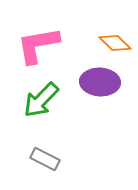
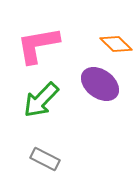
orange diamond: moved 1 px right, 1 px down
purple ellipse: moved 2 px down; rotated 33 degrees clockwise
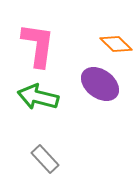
pink L-shape: rotated 108 degrees clockwise
green arrow: moved 3 px left, 3 px up; rotated 60 degrees clockwise
gray rectangle: rotated 20 degrees clockwise
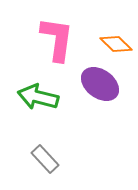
pink L-shape: moved 19 px right, 6 px up
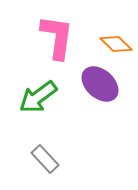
pink L-shape: moved 2 px up
purple ellipse: rotated 6 degrees clockwise
green arrow: rotated 51 degrees counterclockwise
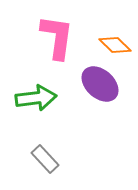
orange diamond: moved 1 px left, 1 px down
green arrow: moved 2 px left, 1 px down; rotated 150 degrees counterclockwise
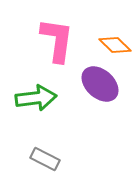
pink L-shape: moved 3 px down
gray rectangle: rotated 20 degrees counterclockwise
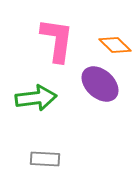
gray rectangle: rotated 24 degrees counterclockwise
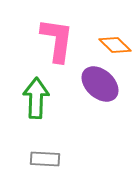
green arrow: rotated 81 degrees counterclockwise
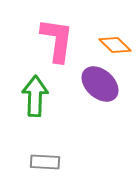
green arrow: moved 1 px left, 2 px up
gray rectangle: moved 3 px down
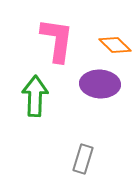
purple ellipse: rotated 39 degrees counterclockwise
gray rectangle: moved 38 px right, 3 px up; rotated 76 degrees counterclockwise
